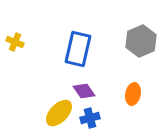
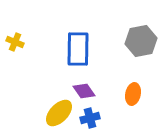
gray hexagon: rotated 12 degrees clockwise
blue rectangle: rotated 12 degrees counterclockwise
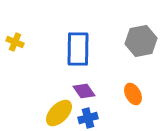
orange ellipse: rotated 40 degrees counterclockwise
blue cross: moved 2 px left
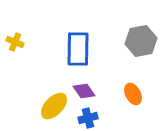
yellow ellipse: moved 5 px left, 7 px up
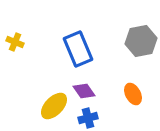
blue rectangle: rotated 24 degrees counterclockwise
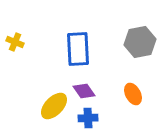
gray hexagon: moved 1 px left, 1 px down
blue rectangle: rotated 20 degrees clockwise
blue cross: rotated 12 degrees clockwise
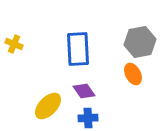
yellow cross: moved 1 px left, 2 px down
orange ellipse: moved 20 px up
yellow ellipse: moved 6 px left
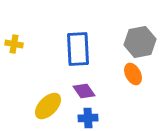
yellow cross: rotated 12 degrees counterclockwise
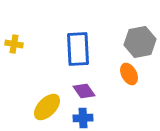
orange ellipse: moved 4 px left
yellow ellipse: moved 1 px left, 1 px down
blue cross: moved 5 px left
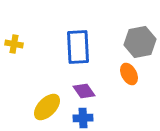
blue rectangle: moved 2 px up
